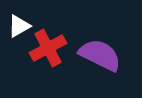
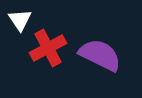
white triangle: moved 1 px right, 6 px up; rotated 35 degrees counterclockwise
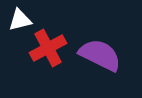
white triangle: rotated 50 degrees clockwise
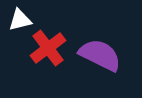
red cross: rotated 9 degrees counterclockwise
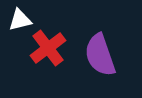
purple semicircle: rotated 135 degrees counterclockwise
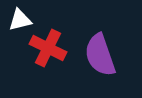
red cross: rotated 27 degrees counterclockwise
